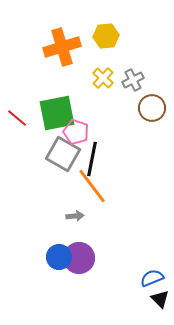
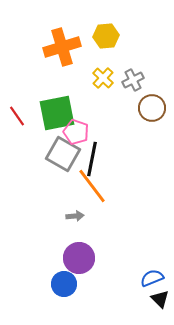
red line: moved 2 px up; rotated 15 degrees clockwise
blue circle: moved 5 px right, 27 px down
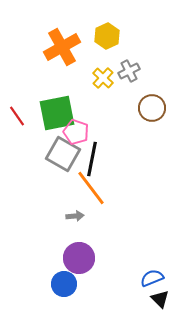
yellow hexagon: moved 1 px right; rotated 20 degrees counterclockwise
orange cross: rotated 12 degrees counterclockwise
gray cross: moved 4 px left, 9 px up
orange line: moved 1 px left, 2 px down
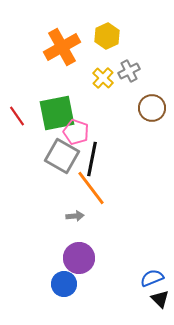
gray square: moved 1 px left, 2 px down
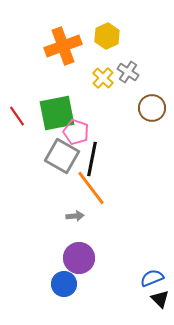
orange cross: moved 1 px right, 1 px up; rotated 9 degrees clockwise
gray cross: moved 1 px left, 1 px down; rotated 30 degrees counterclockwise
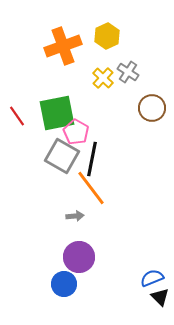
pink pentagon: rotated 10 degrees clockwise
purple circle: moved 1 px up
black triangle: moved 2 px up
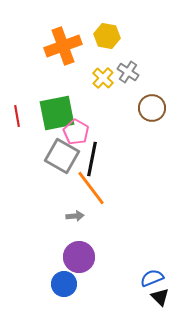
yellow hexagon: rotated 25 degrees counterclockwise
red line: rotated 25 degrees clockwise
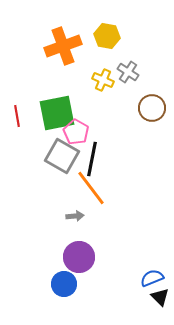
yellow cross: moved 2 px down; rotated 20 degrees counterclockwise
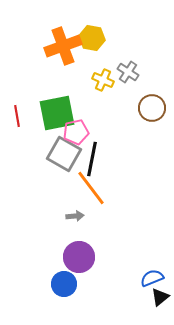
yellow hexagon: moved 15 px left, 2 px down
pink pentagon: rotated 30 degrees clockwise
gray square: moved 2 px right, 2 px up
black triangle: rotated 36 degrees clockwise
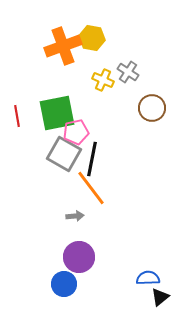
blue semicircle: moved 4 px left; rotated 20 degrees clockwise
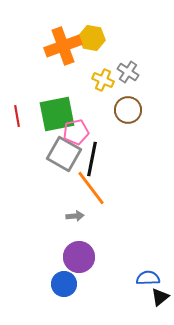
brown circle: moved 24 px left, 2 px down
green square: moved 1 px down
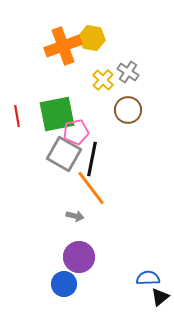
yellow cross: rotated 20 degrees clockwise
gray arrow: rotated 18 degrees clockwise
